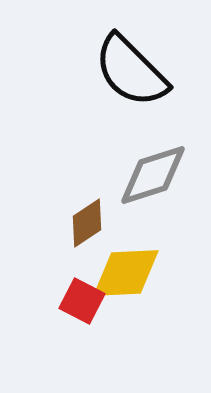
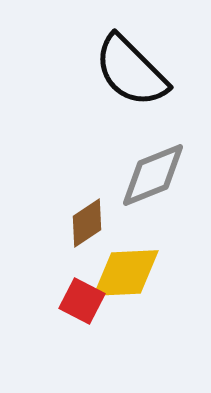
gray diamond: rotated 4 degrees counterclockwise
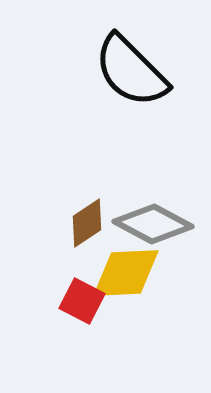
gray diamond: moved 49 px down; rotated 50 degrees clockwise
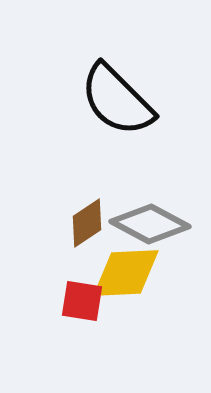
black semicircle: moved 14 px left, 29 px down
gray diamond: moved 3 px left
red square: rotated 18 degrees counterclockwise
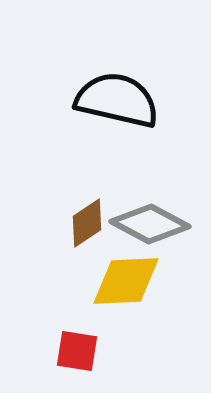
black semicircle: rotated 148 degrees clockwise
yellow diamond: moved 8 px down
red square: moved 5 px left, 50 px down
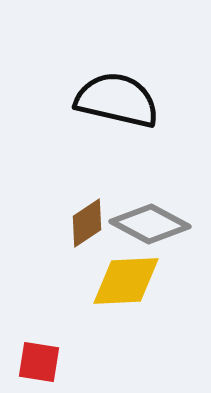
red square: moved 38 px left, 11 px down
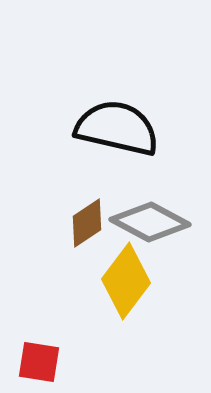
black semicircle: moved 28 px down
gray diamond: moved 2 px up
yellow diamond: rotated 50 degrees counterclockwise
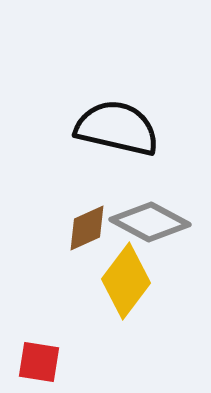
brown diamond: moved 5 px down; rotated 9 degrees clockwise
